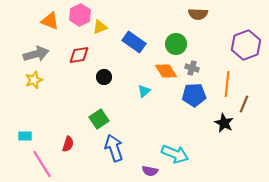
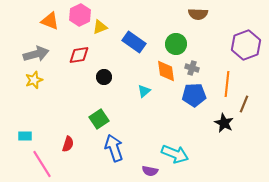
orange diamond: rotated 25 degrees clockwise
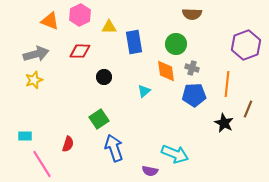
brown semicircle: moved 6 px left
yellow triangle: moved 9 px right; rotated 21 degrees clockwise
blue rectangle: rotated 45 degrees clockwise
red diamond: moved 1 px right, 4 px up; rotated 10 degrees clockwise
brown line: moved 4 px right, 5 px down
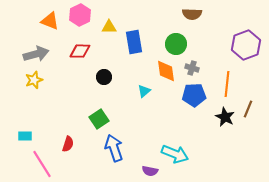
black star: moved 1 px right, 6 px up
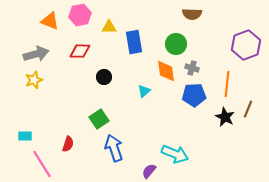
pink hexagon: rotated 15 degrees clockwise
purple semicircle: moved 1 px left; rotated 119 degrees clockwise
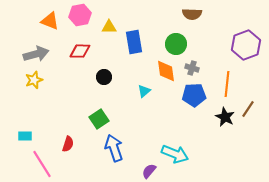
brown line: rotated 12 degrees clockwise
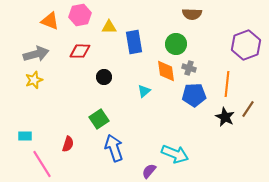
gray cross: moved 3 px left
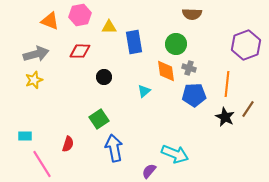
blue arrow: rotated 8 degrees clockwise
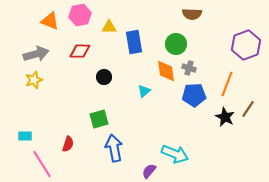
orange line: rotated 15 degrees clockwise
green square: rotated 18 degrees clockwise
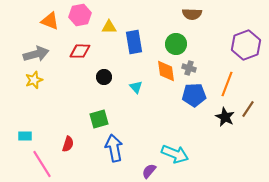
cyan triangle: moved 8 px left, 4 px up; rotated 32 degrees counterclockwise
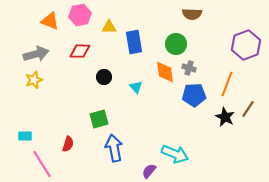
orange diamond: moved 1 px left, 1 px down
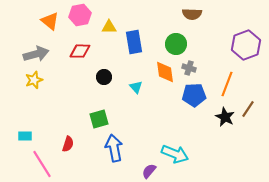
orange triangle: rotated 18 degrees clockwise
